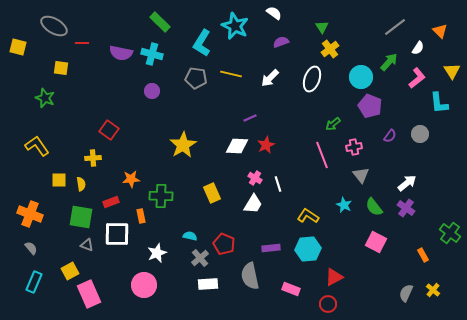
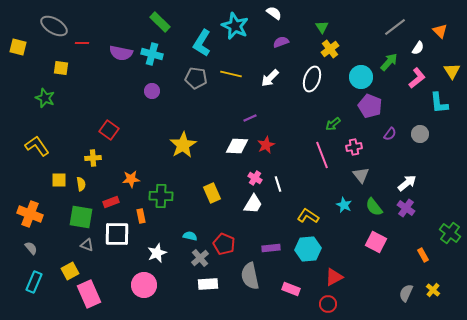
purple semicircle at (390, 136): moved 2 px up
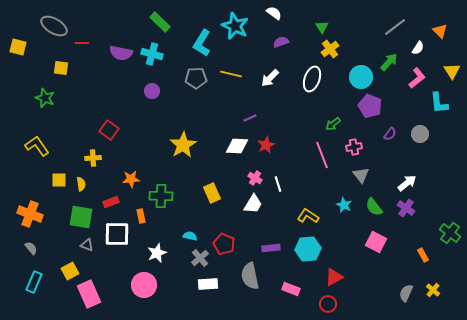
gray pentagon at (196, 78): rotated 10 degrees counterclockwise
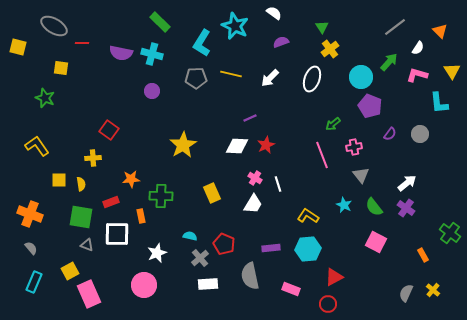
pink L-shape at (417, 78): moved 3 px up; rotated 125 degrees counterclockwise
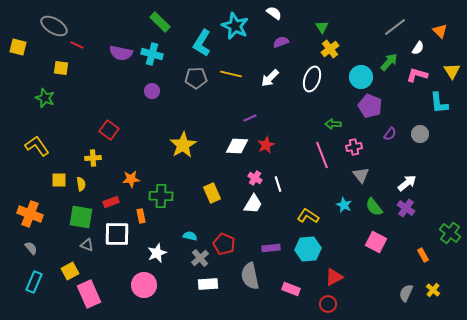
red line at (82, 43): moved 5 px left, 2 px down; rotated 24 degrees clockwise
green arrow at (333, 124): rotated 42 degrees clockwise
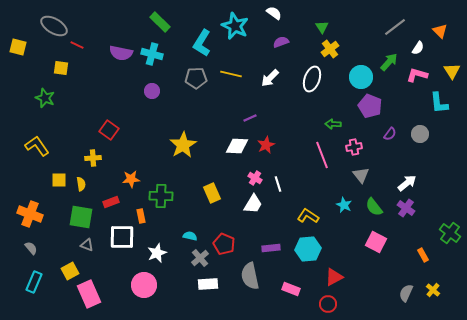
white square at (117, 234): moved 5 px right, 3 px down
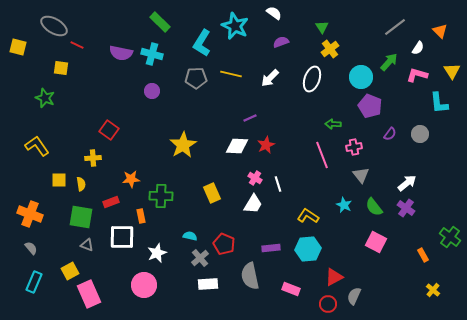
green cross at (450, 233): moved 4 px down
gray semicircle at (406, 293): moved 52 px left, 3 px down
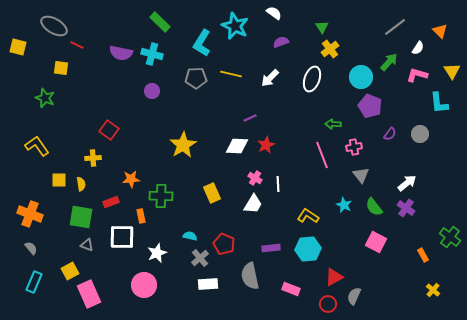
white line at (278, 184): rotated 14 degrees clockwise
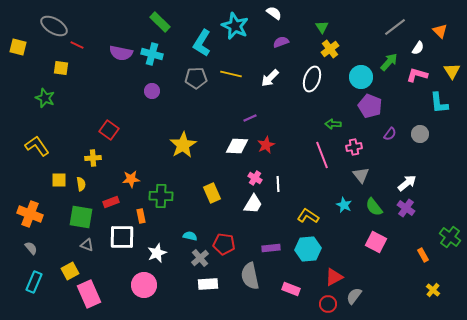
red pentagon at (224, 244): rotated 15 degrees counterclockwise
gray semicircle at (354, 296): rotated 12 degrees clockwise
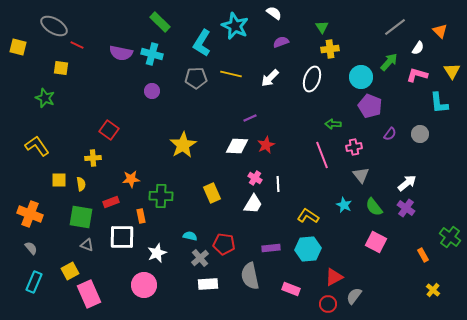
yellow cross at (330, 49): rotated 30 degrees clockwise
